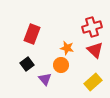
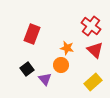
red cross: moved 1 px left, 1 px up; rotated 36 degrees counterclockwise
black square: moved 5 px down
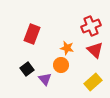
red cross: rotated 30 degrees clockwise
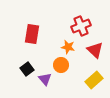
red cross: moved 10 px left
red rectangle: rotated 12 degrees counterclockwise
orange star: moved 1 px right, 1 px up
yellow rectangle: moved 1 px right, 2 px up
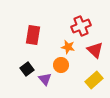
red rectangle: moved 1 px right, 1 px down
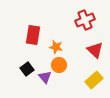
red cross: moved 4 px right, 6 px up
orange star: moved 12 px left
orange circle: moved 2 px left
purple triangle: moved 2 px up
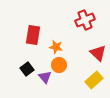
red triangle: moved 3 px right, 3 px down
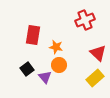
yellow rectangle: moved 1 px right, 2 px up
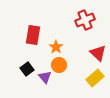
orange star: rotated 24 degrees clockwise
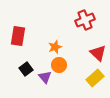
red rectangle: moved 15 px left, 1 px down
orange star: moved 1 px left; rotated 16 degrees clockwise
black square: moved 1 px left
